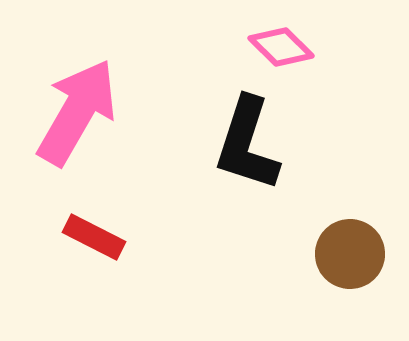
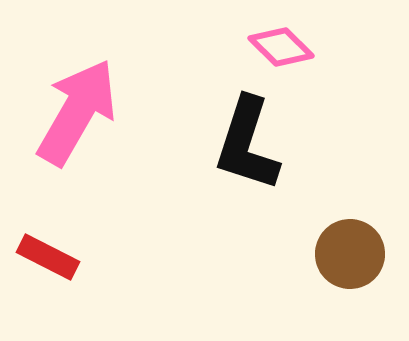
red rectangle: moved 46 px left, 20 px down
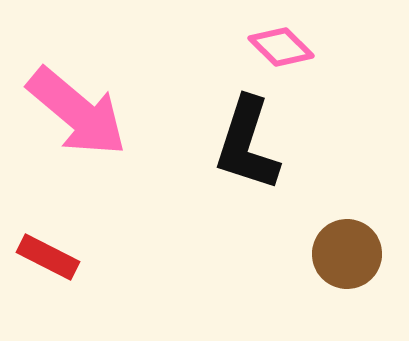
pink arrow: rotated 100 degrees clockwise
brown circle: moved 3 px left
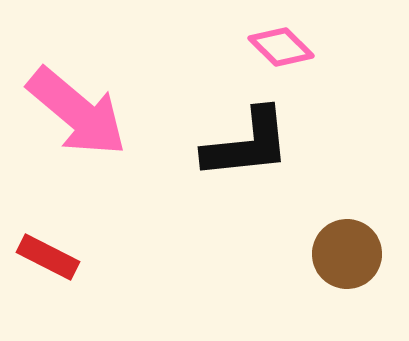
black L-shape: rotated 114 degrees counterclockwise
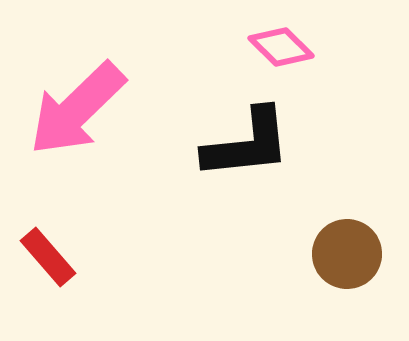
pink arrow: moved 3 px up; rotated 96 degrees clockwise
red rectangle: rotated 22 degrees clockwise
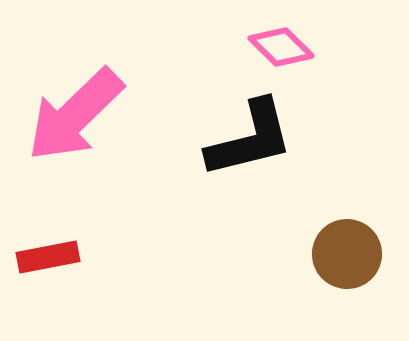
pink arrow: moved 2 px left, 6 px down
black L-shape: moved 3 px right, 5 px up; rotated 8 degrees counterclockwise
red rectangle: rotated 60 degrees counterclockwise
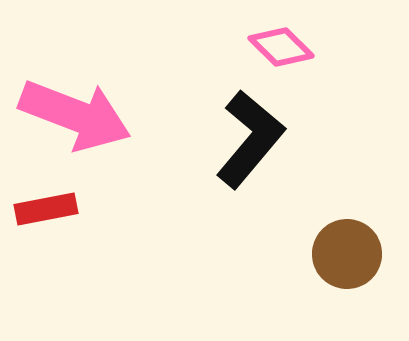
pink arrow: rotated 115 degrees counterclockwise
black L-shape: rotated 36 degrees counterclockwise
red rectangle: moved 2 px left, 48 px up
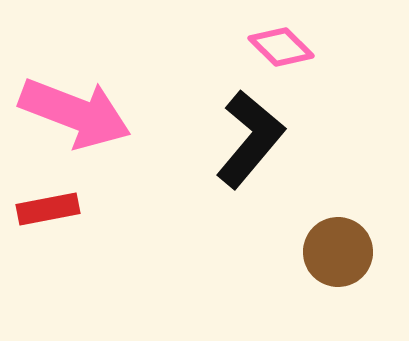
pink arrow: moved 2 px up
red rectangle: moved 2 px right
brown circle: moved 9 px left, 2 px up
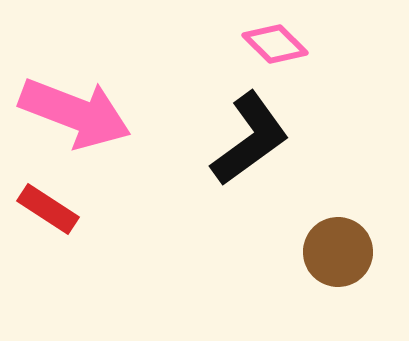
pink diamond: moved 6 px left, 3 px up
black L-shape: rotated 14 degrees clockwise
red rectangle: rotated 44 degrees clockwise
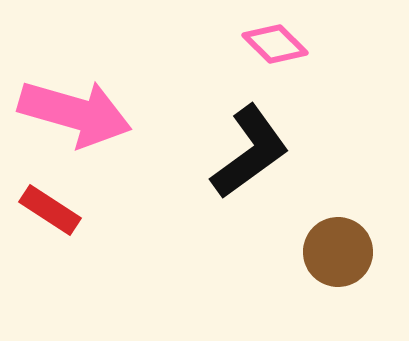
pink arrow: rotated 5 degrees counterclockwise
black L-shape: moved 13 px down
red rectangle: moved 2 px right, 1 px down
